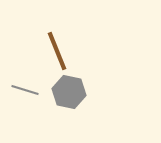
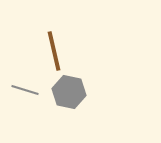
brown line: moved 3 px left; rotated 9 degrees clockwise
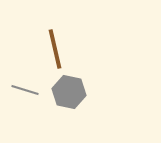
brown line: moved 1 px right, 2 px up
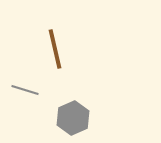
gray hexagon: moved 4 px right, 26 px down; rotated 24 degrees clockwise
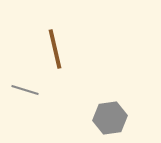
gray hexagon: moved 37 px right; rotated 16 degrees clockwise
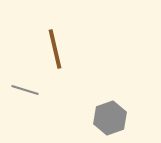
gray hexagon: rotated 12 degrees counterclockwise
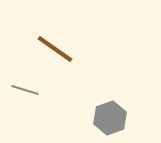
brown line: rotated 42 degrees counterclockwise
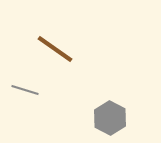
gray hexagon: rotated 12 degrees counterclockwise
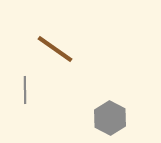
gray line: rotated 72 degrees clockwise
